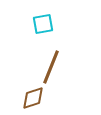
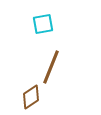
brown diamond: moved 2 px left, 1 px up; rotated 15 degrees counterclockwise
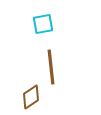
brown line: rotated 28 degrees counterclockwise
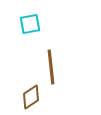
cyan square: moved 13 px left
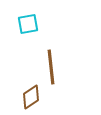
cyan square: moved 2 px left
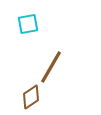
brown line: rotated 36 degrees clockwise
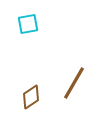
brown line: moved 23 px right, 16 px down
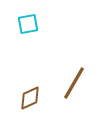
brown diamond: moved 1 px left, 1 px down; rotated 10 degrees clockwise
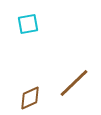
brown line: rotated 16 degrees clockwise
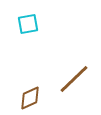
brown line: moved 4 px up
